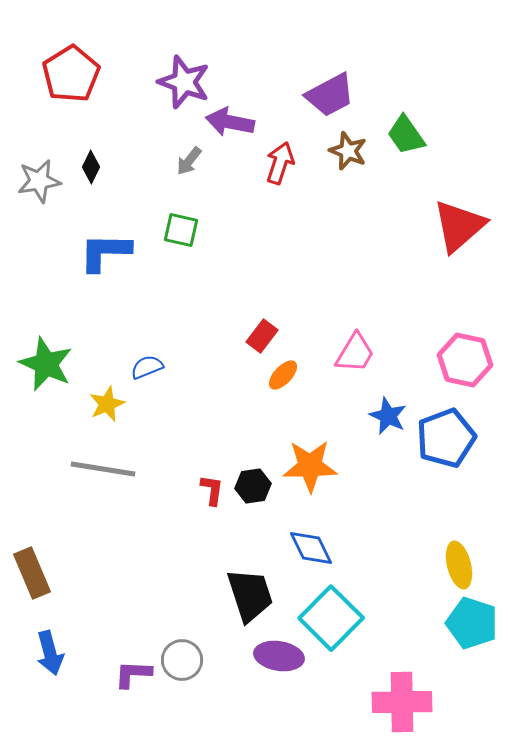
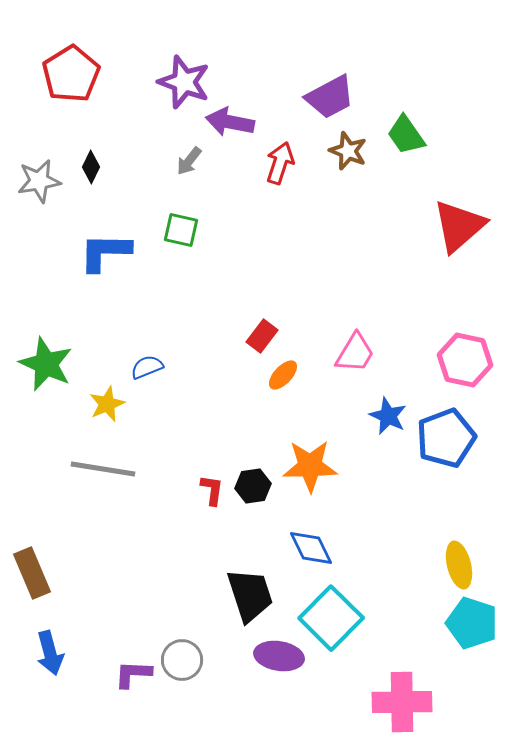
purple trapezoid: moved 2 px down
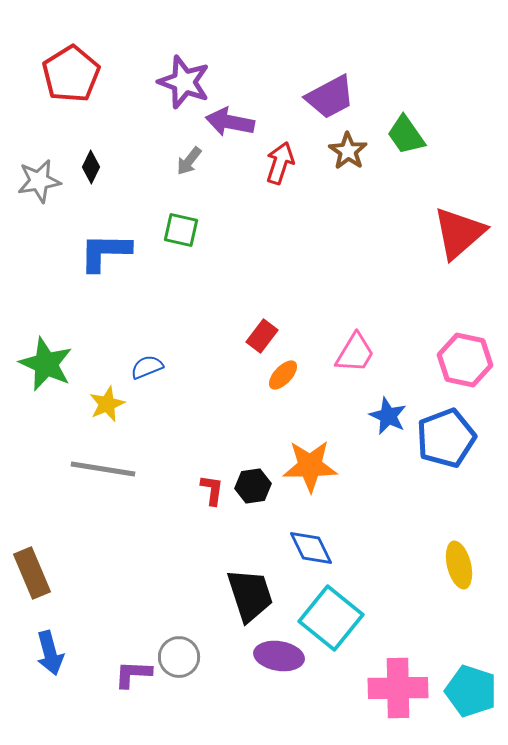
brown star: rotated 12 degrees clockwise
red triangle: moved 7 px down
cyan square: rotated 6 degrees counterclockwise
cyan pentagon: moved 1 px left, 68 px down
gray circle: moved 3 px left, 3 px up
pink cross: moved 4 px left, 14 px up
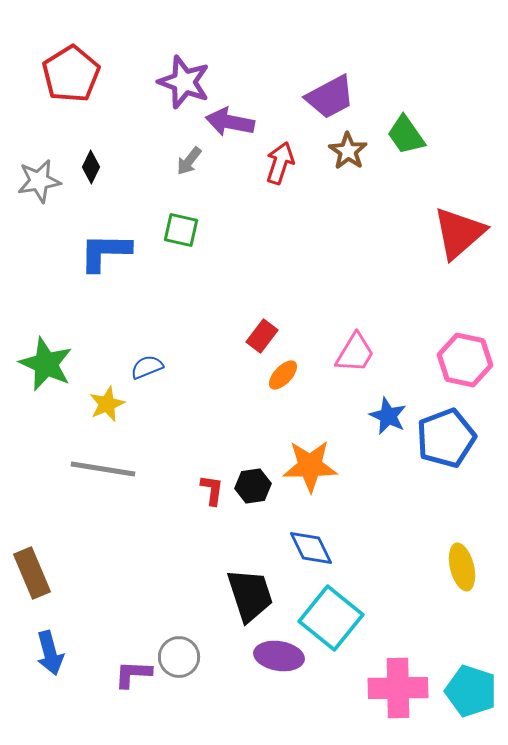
yellow ellipse: moved 3 px right, 2 px down
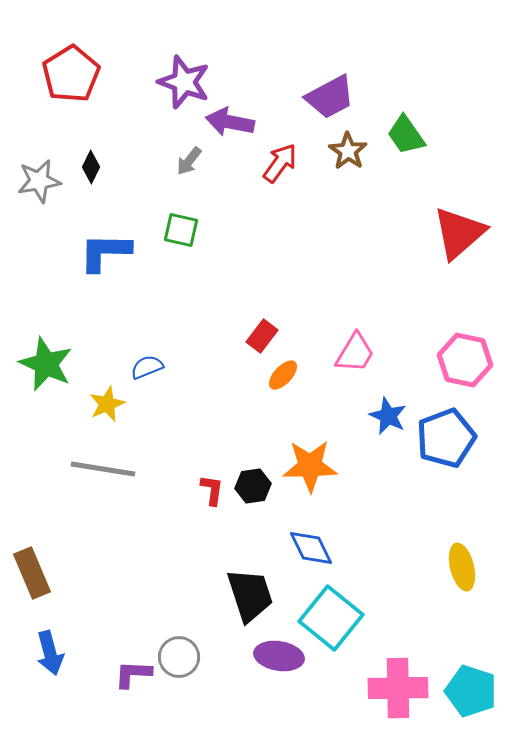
red arrow: rotated 18 degrees clockwise
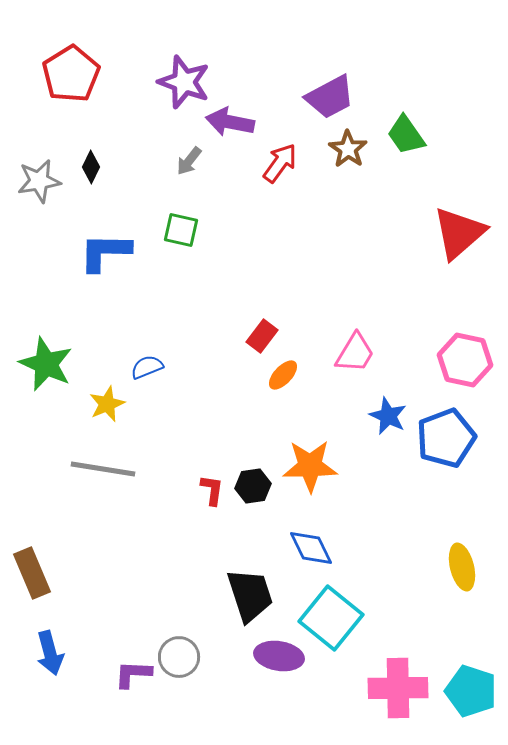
brown star: moved 2 px up
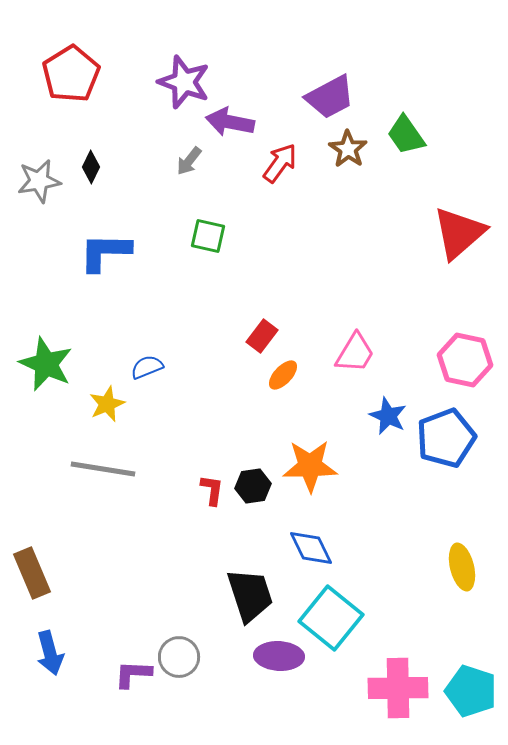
green square: moved 27 px right, 6 px down
purple ellipse: rotated 6 degrees counterclockwise
